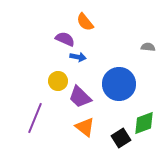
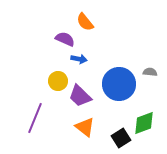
gray semicircle: moved 2 px right, 25 px down
blue arrow: moved 1 px right, 2 px down
purple trapezoid: moved 1 px up
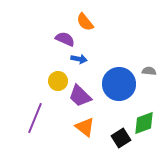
gray semicircle: moved 1 px left, 1 px up
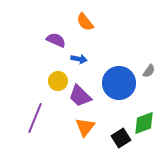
purple semicircle: moved 9 px left, 1 px down
gray semicircle: rotated 120 degrees clockwise
blue circle: moved 1 px up
orange triangle: rotated 30 degrees clockwise
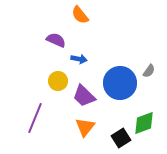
orange semicircle: moved 5 px left, 7 px up
blue circle: moved 1 px right
purple trapezoid: moved 4 px right
